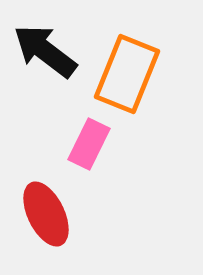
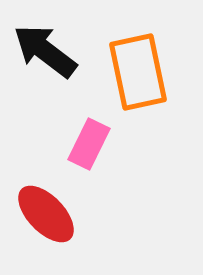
orange rectangle: moved 11 px right, 2 px up; rotated 34 degrees counterclockwise
red ellipse: rotated 18 degrees counterclockwise
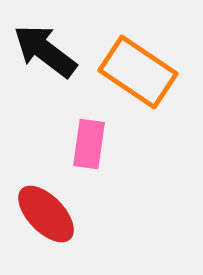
orange rectangle: rotated 44 degrees counterclockwise
pink rectangle: rotated 18 degrees counterclockwise
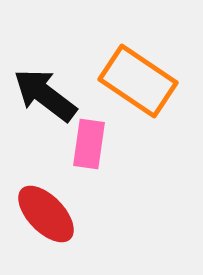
black arrow: moved 44 px down
orange rectangle: moved 9 px down
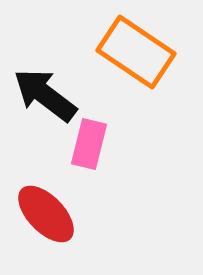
orange rectangle: moved 2 px left, 29 px up
pink rectangle: rotated 6 degrees clockwise
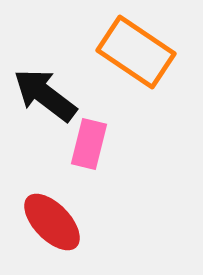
red ellipse: moved 6 px right, 8 px down
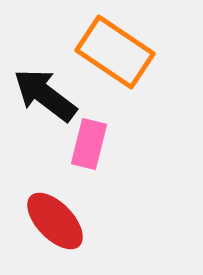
orange rectangle: moved 21 px left
red ellipse: moved 3 px right, 1 px up
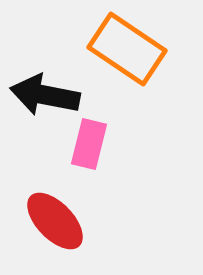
orange rectangle: moved 12 px right, 3 px up
black arrow: rotated 26 degrees counterclockwise
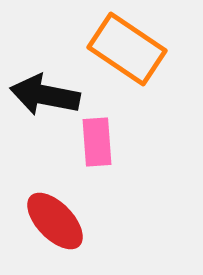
pink rectangle: moved 8 px right, 2 px up; rotated 18 degrees counterclockwise
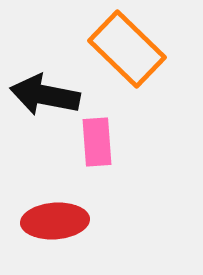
orange rectangle: rotated 10 degrees clockwise
red ellipse: rotated 50 degrees counterclockwise
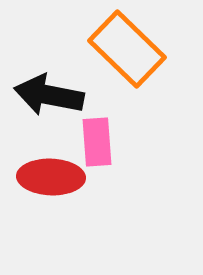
black arrow: moved 4 px right
red ellipse: moved 4 px left, 44 px up; rotated 6 degrees clockwise
